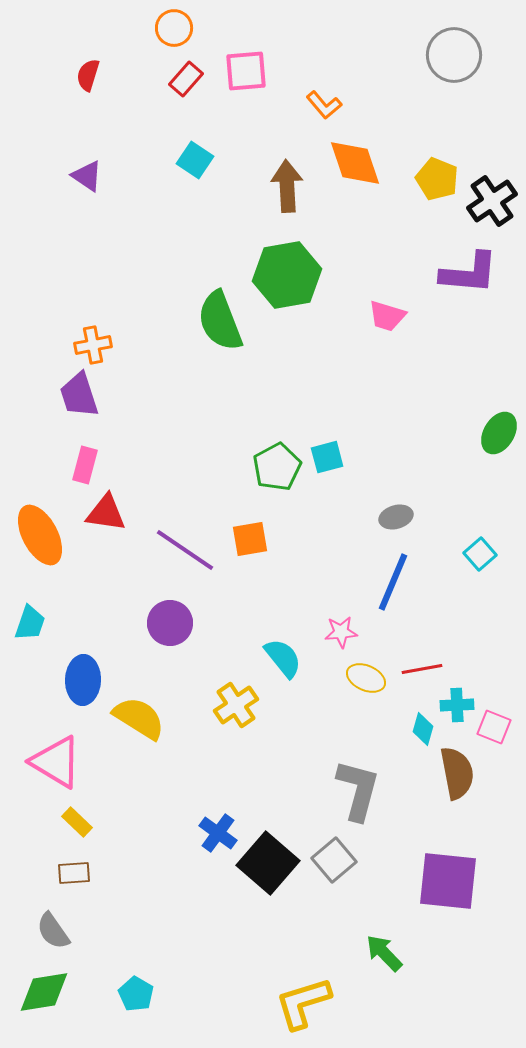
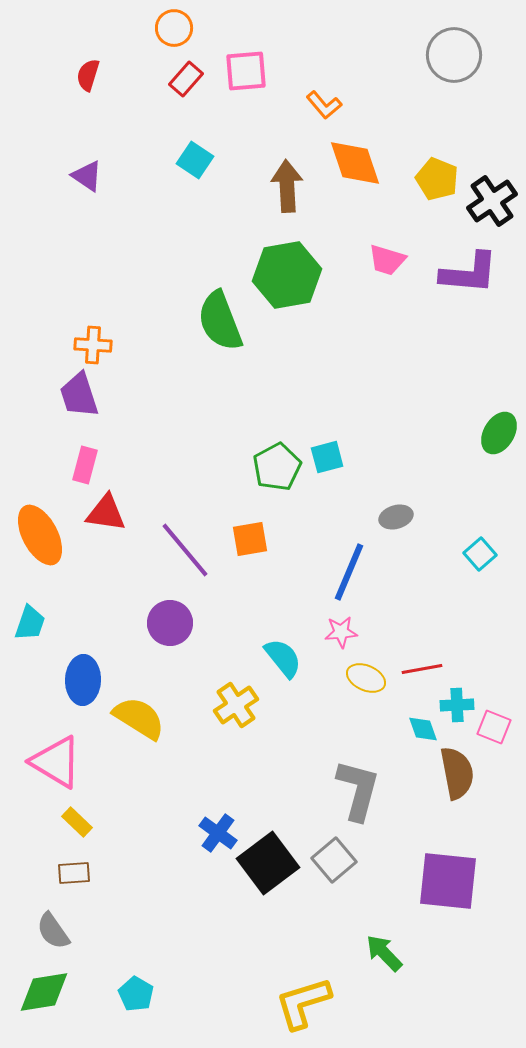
pink trapezoid at (387, 316): moved 56 px up
orange cross at (93, 345): rotated 15 degrees clockwise
purple line at (185, 550): rotated 16 degrees clockwise
blue line at (393, 582): moved 44 px left, 10 px up
cyan diamond at (423, 729): rotated 36 degrees counterclockwise
black square at (268, 863): rotated 12 degrees clockwise
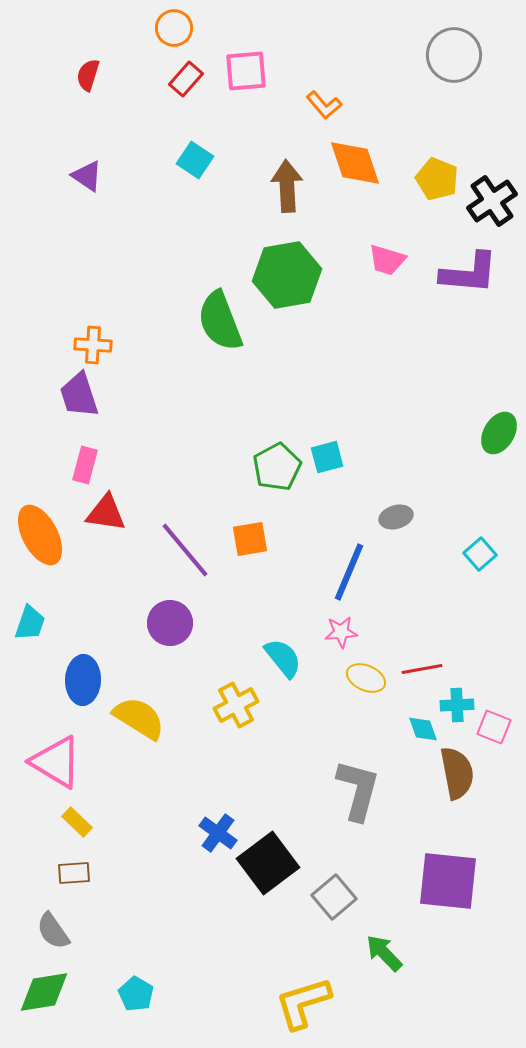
yellow cross at (236, 705): rotated 6 degrees clockwise
gray square at (334, 860): moved 37 px down
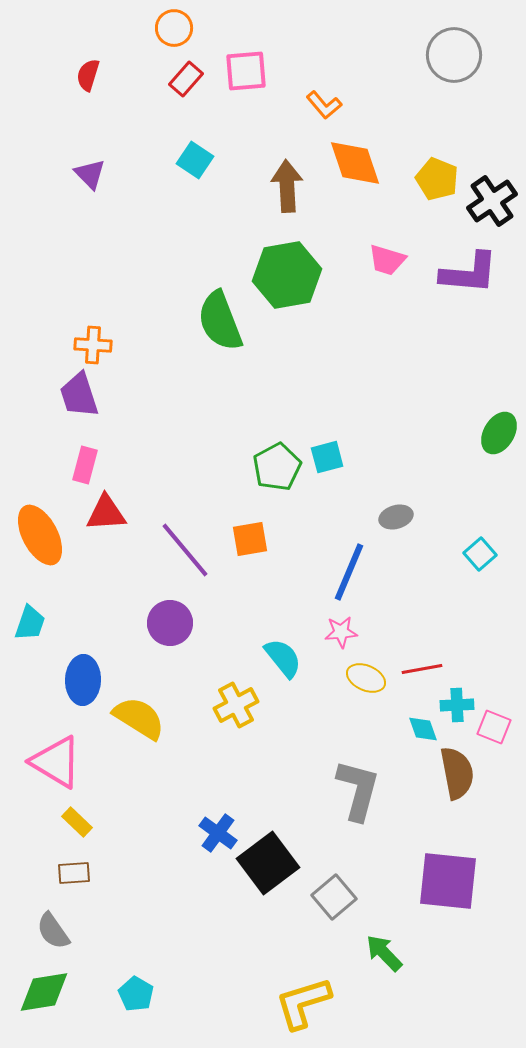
purple triangle at (87, 176): moved 3 px right, 2 px up; rotated 12 degrees clockwise
red triangle at (106, 513): rotated 12 degrees counterclockwise
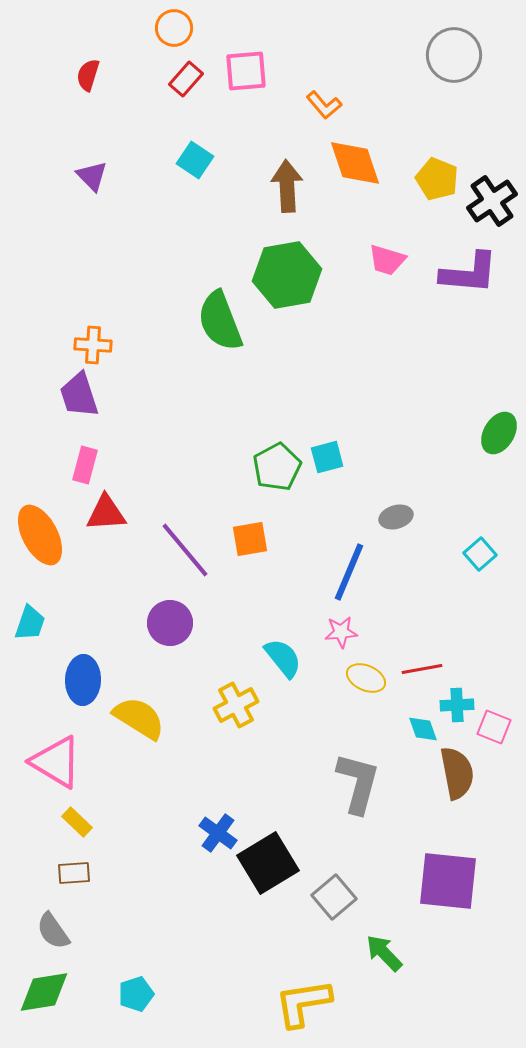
purple triangle at (90, 174): moved 2 px right, 2 px down
gray L-shape at (358, 790): moved 7 px up
black square at (268, 863): rotated 6 degrees clockwise
cyan pentagon at (136, 994): rotated 24 degrees clockwise
yellow L-shape at (303, 1003): rotated 8 degrees clockwise
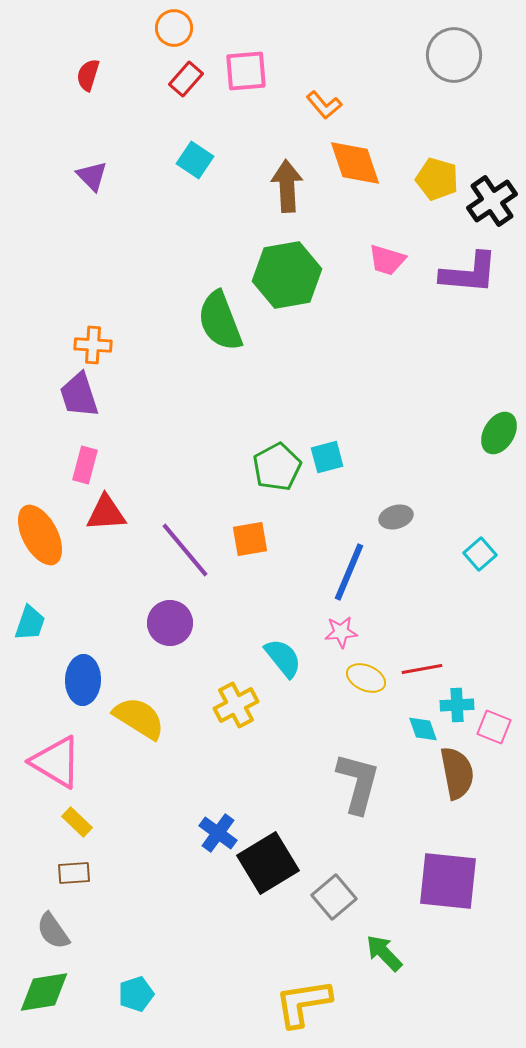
yellow pentagon at (437, 179): rotated 6 degrees counterclockwise
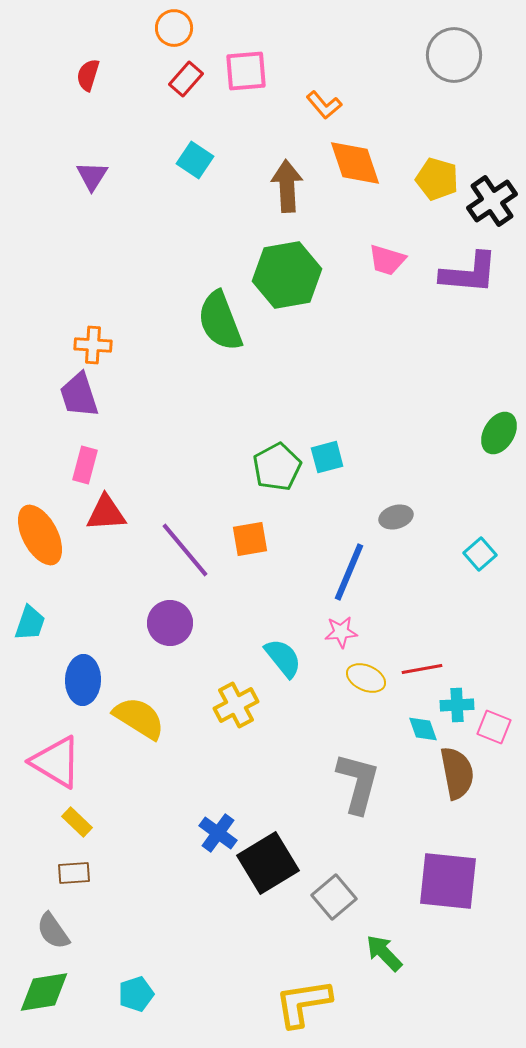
purple triangle at (92, 176): rotated 16 degrees clockwise
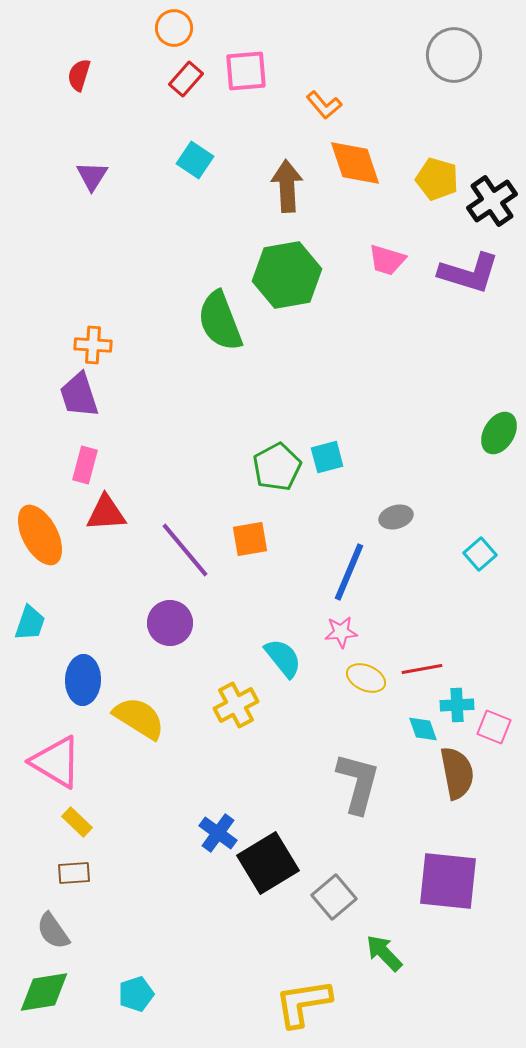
red semicircle at (88, 75): moved 9 px left
purple L-shape at (469, 273): rotated 12 degrees clockwise
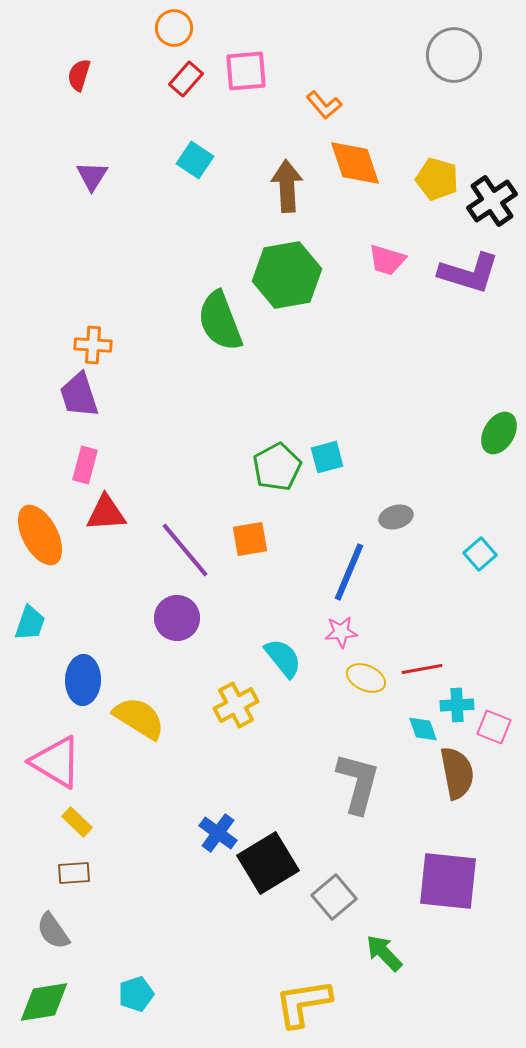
purple circle at (170, 623): moved 7 px right, 5 px up
green diamond at (44, 992): moved 10 px down
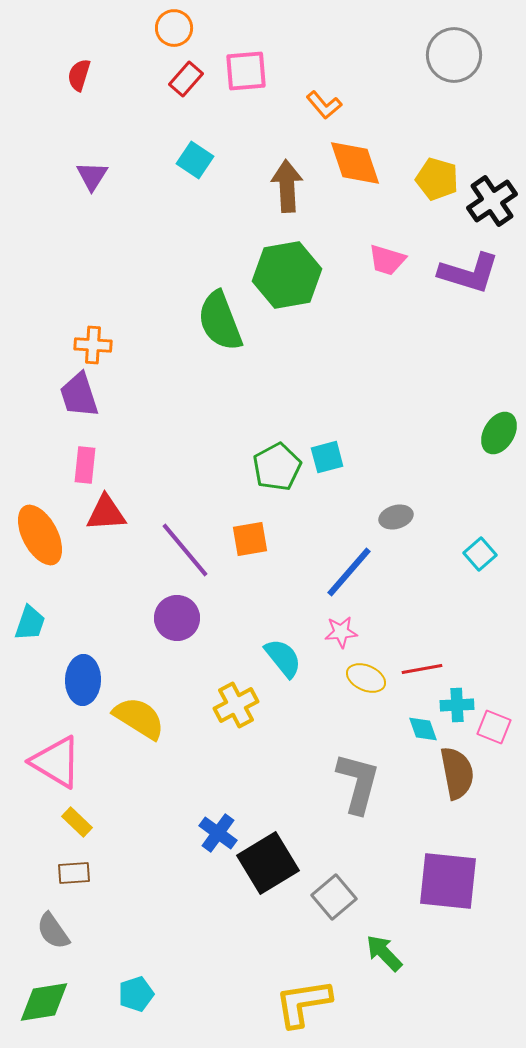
pink rectangle at (85, 465): rotated 9 degrees counterclockwise
blue line at (349, 572): rotated 18 degrees clockwise
